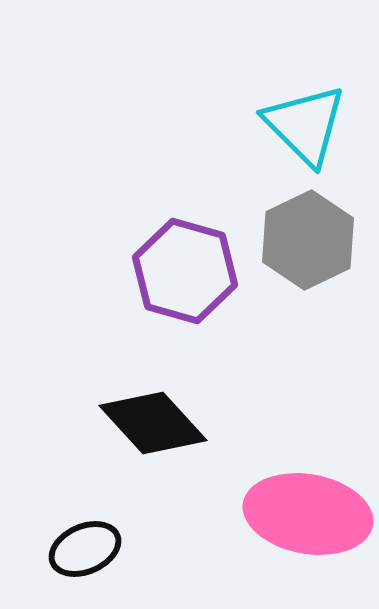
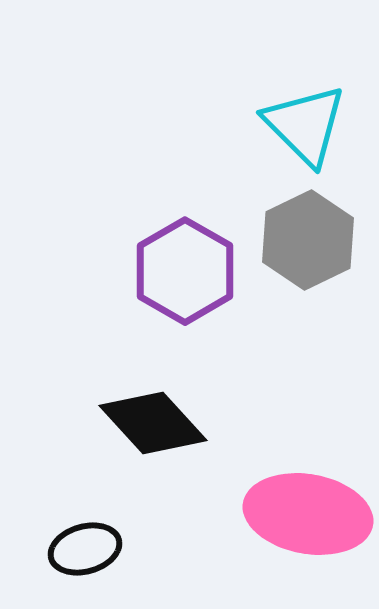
purple hexagon: rotated 14 degrees clockwise
black ellipse: rotated 8 degrees clockwise
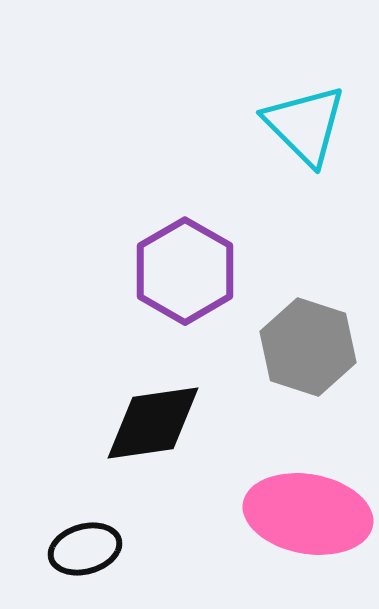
gray hexagon: moved 107 px down; rotated 16 degrees counterclockwise
black diamond: rotated 56 degrees counterclockwise
